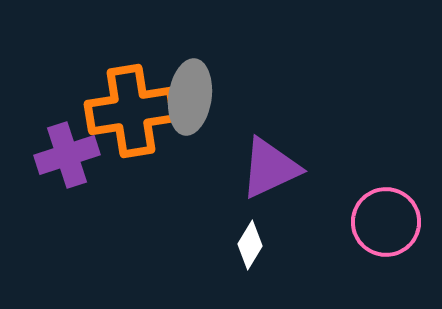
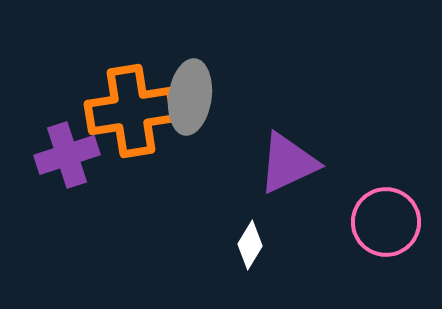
purple triangle: moved 18 px right, 5 px up
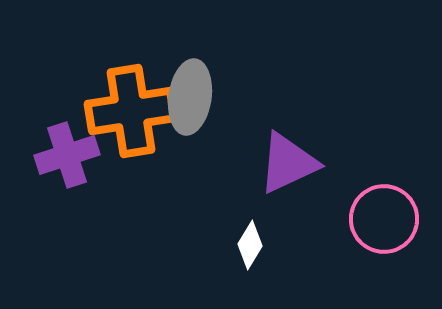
pink circle: moved 2 px left, 3 px up
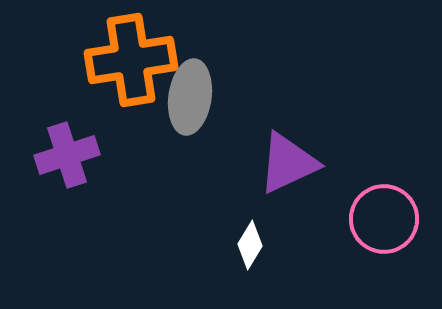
orange cross: moved 51 px up
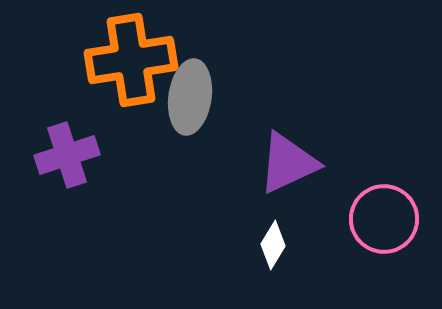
white diamond: moved 23 px right
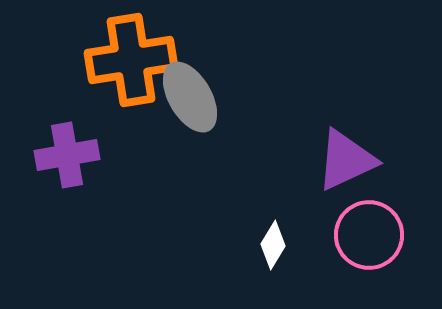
gray ellipse: rotated 38 degrees counterclockwise
purple cross: rotated 8 degrees clockwise
purple triangle: moved 58 px right, 3 px up
pink circle: moved 15 px left, 16 px down
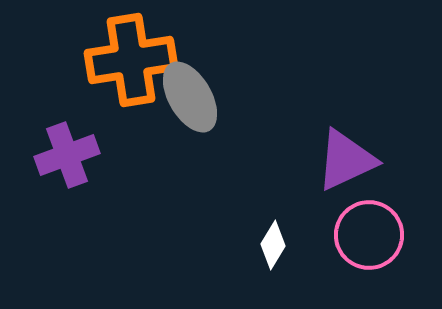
purple cross: rotated 10 degrees counterclockwise
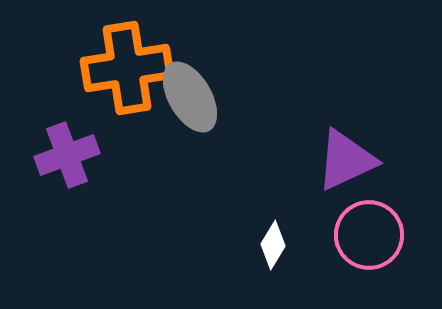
orange cross: moved 4 px left, 8 px down
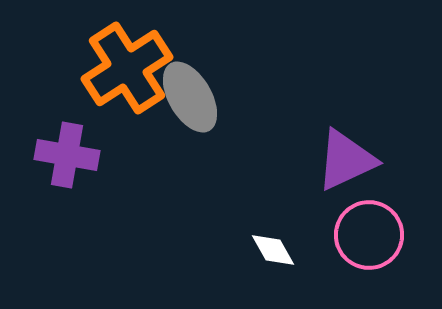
orange cross: rotated 24 degrees counterclockwise
purple cross: rotated 30 degrees clockwise
white diamond: moved 5 px down; rotated 60 degrees counterclockwise
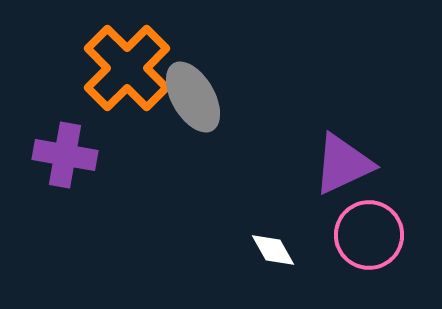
orange cross: rotated 12 degrees counterclockwise
gray ellipse: moved 3 px right
purple cross: moved 2 px left
purple triangle: moved 3 px left, 4 px down
